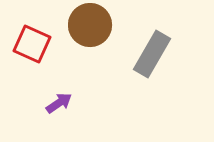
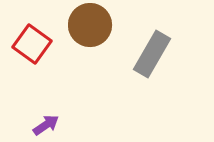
red square: rotated 12 degrees clockwise
purple arrow: moved 13 px left, 22 px down
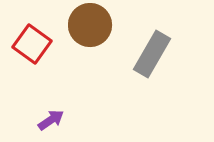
purple arrow: moved 5 px right, 5 px up
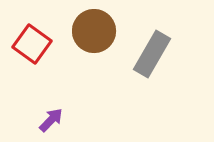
brown circle: moved 4 px right, 6 px down
purple arrow: rotated 12 degrees counterclockwise
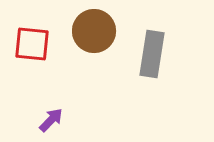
red square: rotated 30 degrees counterclockwise
gray rectangle: rotated 21 degrees counterclockwise
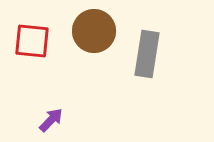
red square: moved 3 px up
gray rectangle: moved 5 px left
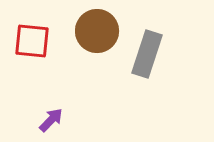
brown circle: moved 3 px right
gray rectangle: rotated 9 degrees clockwise
